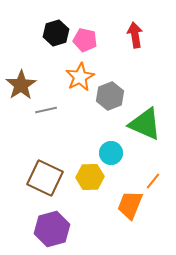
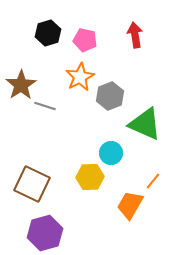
black hexagon: moved 8 px left
gray line: moved 1 px left, 4 px up; rotated 30 degrees clockwise
brown square: moved 13 px left, 6 px down
orange trapezoid: rotated 8 degrees clockwise
purple hexagon: moved 7 px left, 4 px down
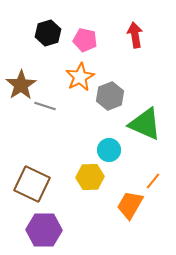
cyan circle: moved 2 px left, 3 px up
purple hexagon: moved 1 px left, 3 px up; rotated 16 degrees clockwise
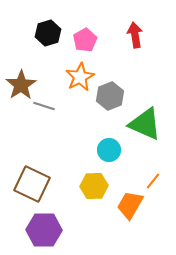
pink pentagon: rotated 30 degrees clockwise
gray line: moved 1 px left
yellow hexagon: moved 4 px right, 9 px down
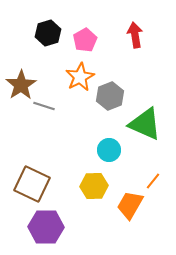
purple hexagon: moved 2 px right, 3 px up
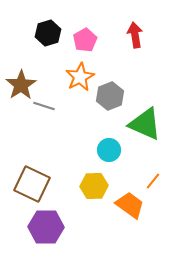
orange trapezoid: rotated 96 degrees clockwise
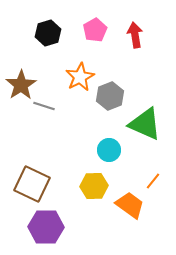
pink pentagon: moved 10 px right, 10 px up
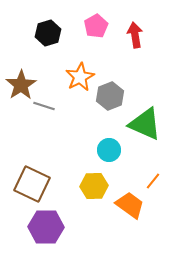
pink pentagon: moved 1 px right, 4 px up
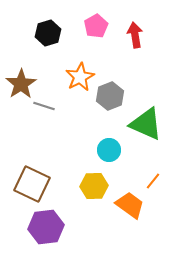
brown star: moved 1 px up
green triangle: moved 1 px right
purple hexagon: rotated 8 degrees counterclockwise
